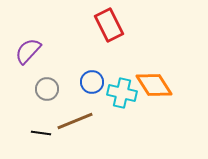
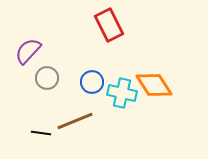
gray circle: moved 11 px up
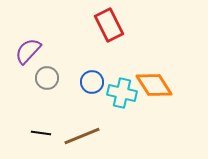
brown line: moved 7 px right, 15 px down
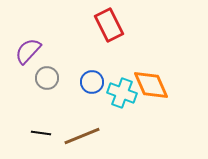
orange diamond: moved 3 px left; rotated 9 degrees clockwise
cyan cross: rotated 8 degrees clockwise
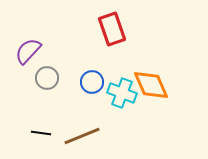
red rectangle: moved 3 px right, 4 px down; rotated 8 degrees clockwise
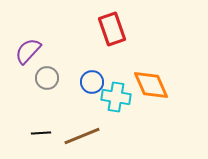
cyan cross: moved 6 px left, 4 px down; rotated 12 degrees counterclockwise
black line: rotated 12 degrees counterclockwise
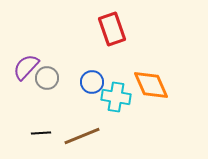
purple semicircle: moved 2 px left, 16 px down
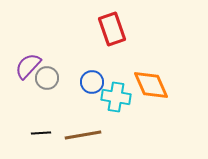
purple semicircle: moved 2 px right, 1 px up
brown line: moved 1 px right, 1 px up; rotated 12 degrees clockwise
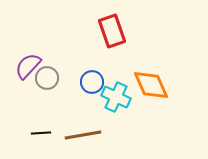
red rectangle: moved 2 px down
cyan cross: rotated 16 degrees clockwise
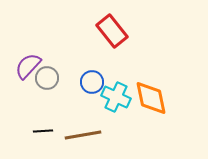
red rectangle: rotated 20 degrees counterclockwise
orange diamond: moved 13 px down; rotated 12 degrees clockwise
black line: moved 2 px right, 2 px up
